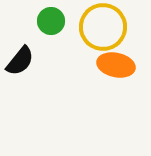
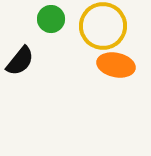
green circle: moved 2 px up
yellow circle: moved 1 px up
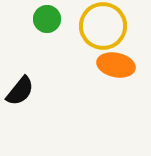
green circle: moved 4 px left
black semicircle: moved 30 px down
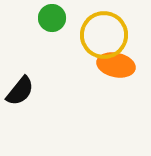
green circle: moved 5 px right, 1 px up
yellow circle: moved 1 px right, 9 px down
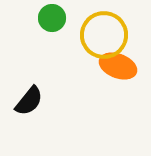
orange ellipse: moved 2 px right, 1 px down; rotated 9 degrees clockwise
black semicircle: moved 9 px right, 10 px down
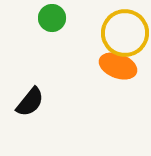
yellow circle: moved 21 px right, 2 px up
black semicircle: moved 1 px right, 1 px down
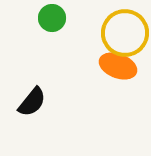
black semicircle: moved 2 px right
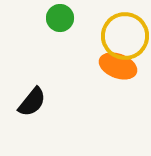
green circle: moved 8 px right
yellow circle: moved 3 px down
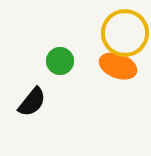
green circle: moved 43 px down
yellow circle: moved 3 px up
